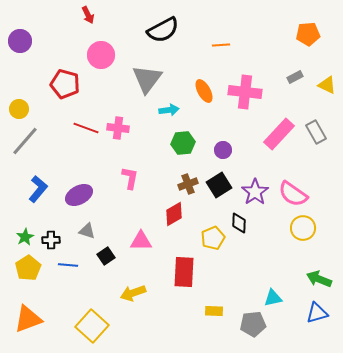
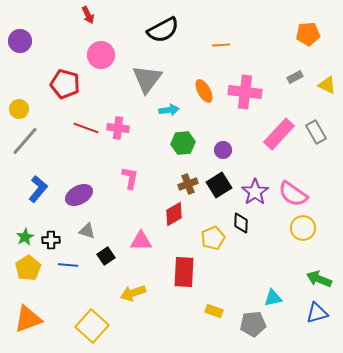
black diamond at (239, 223): moved 2 px right
yellow rectangle at (214, 311): rotated 18 degrees clockwise
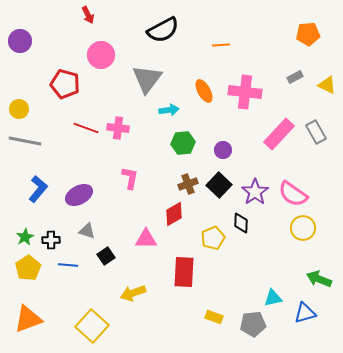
gray line at (25, 141): rotated 60 degrees clockwise
black square at (219, 185): rotated 15 degrees counterclockwise
pink triangle at (141, 241): moved 5 px right, 2 px up
yellow rectangle at (214, 311): moved 6 px down
blue triangle at (317, 313): moved 12 px left
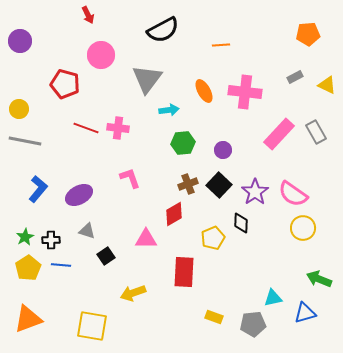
pink L-shape at (130, 178): rotated 30 degrees counterclockwise
blue line at (68, 265): moved 7 px left
yellow square at (92, 326): rotated 32 degrees counterclockwise
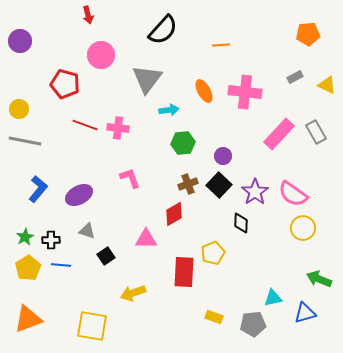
red arrow at (88, 15): rotated 12 degrees clockwise
black semicircle at (163, 30): rotated 20 degrees counterclockwise
red line at (86, 128): moved 1 px left, 3 px up
purple circle at (223, 150): moved 6 px down
yellow pentagon at (213, 238): moved 15 px down
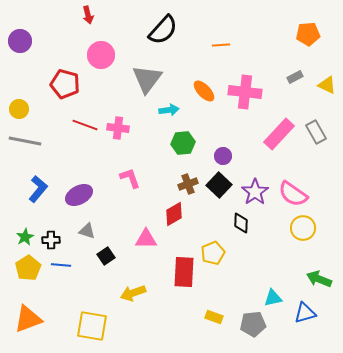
orange ellipse at (204, 91): rotated 15 degrees counterclockwise
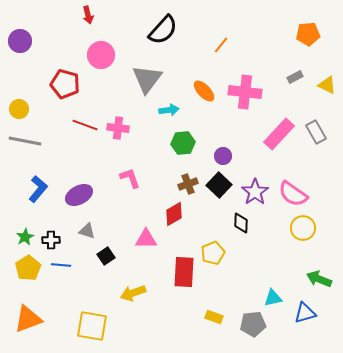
orange line at (221, 45): rotated 48 degrees counterclockwise
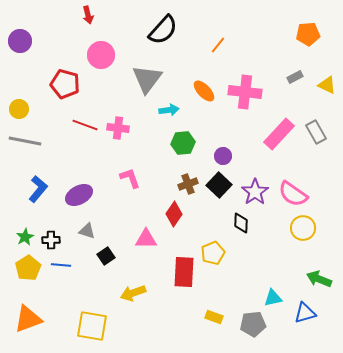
orange line at (221, 45): moved 3 px left
red diamond at (174, 214): rotated 25 degrees counterclockwise
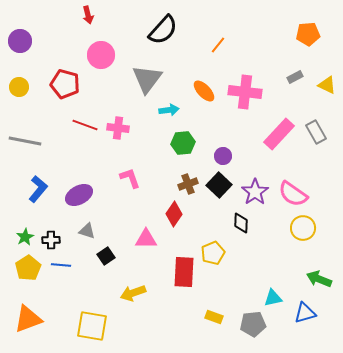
yellow circle at (19, 109): moved 22 px up
